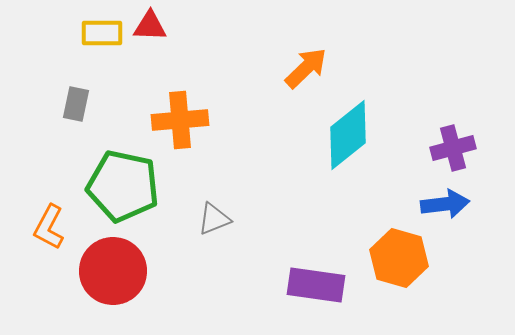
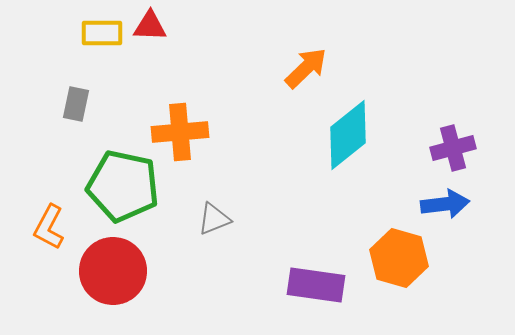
orange cross: moved 12 px down
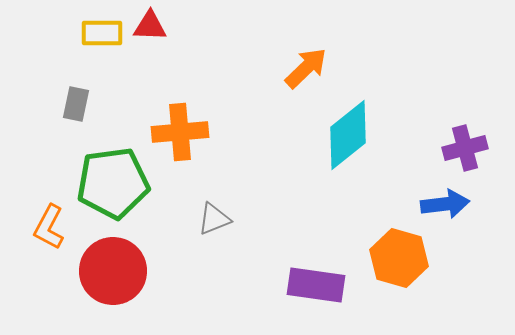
purple cross: moved 12 px right
green pentagon: moved 10 px left, 3 px up; rotated 20 degrees counterclockwise
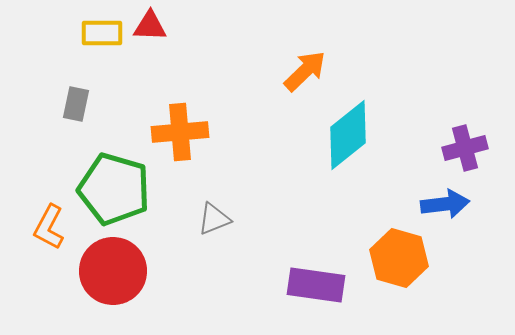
orange arrow: moved 1 px left, 3 px down
green pentagon: moved 1 px right, 6 px down; rotated 24 degrees clockwise
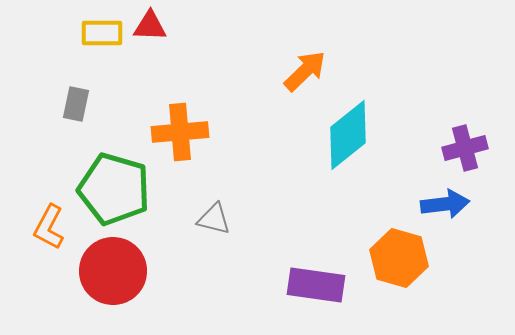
gray triangle: rotated 36 degrees clockwise
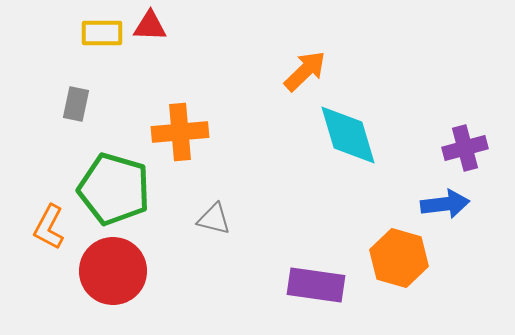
cyan diamond: rotated 68 degrees counterclockwise
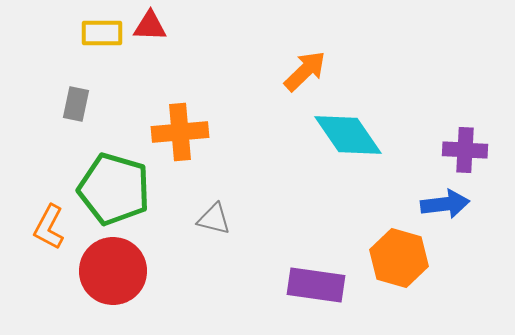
cyan diamond: rotated 18 degrees counterclockwise
purple cross: moved 2 px down; rotated 18 degrees clockwise
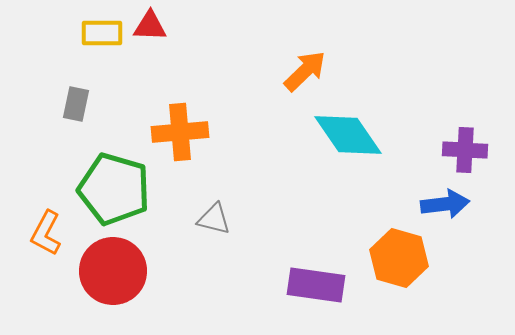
orange L-shape: moved 3 px left, 6 px down
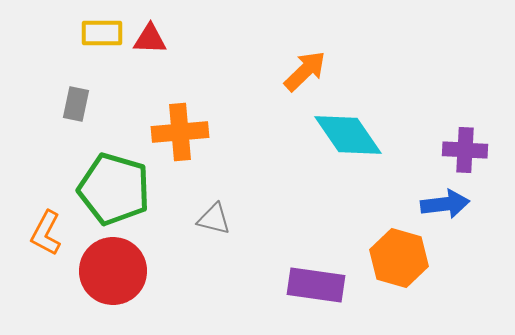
red triangle: moved 13 px down
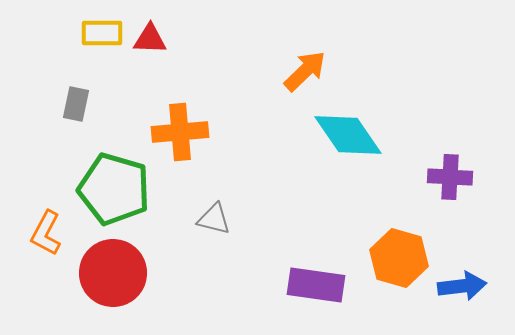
purple cross: moved 15 px left, 27 px down
blue arrow: moved 17 px right, 82 px down
red circle: moved 2 px down
